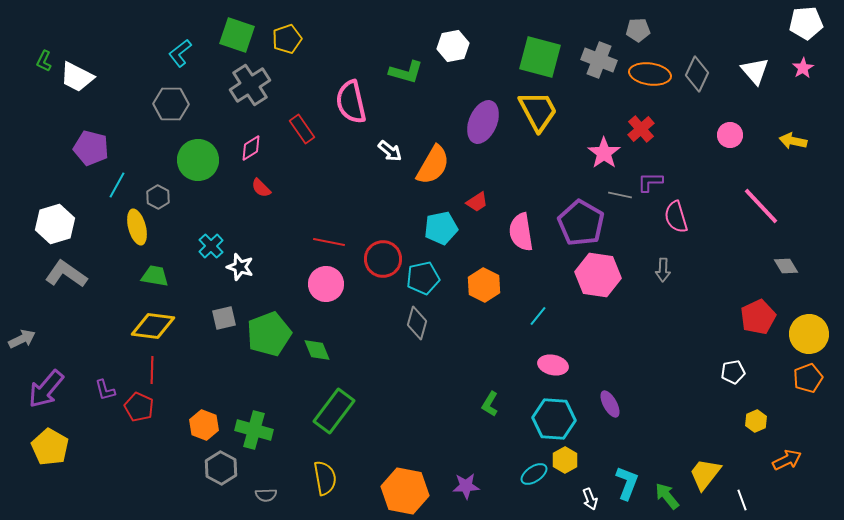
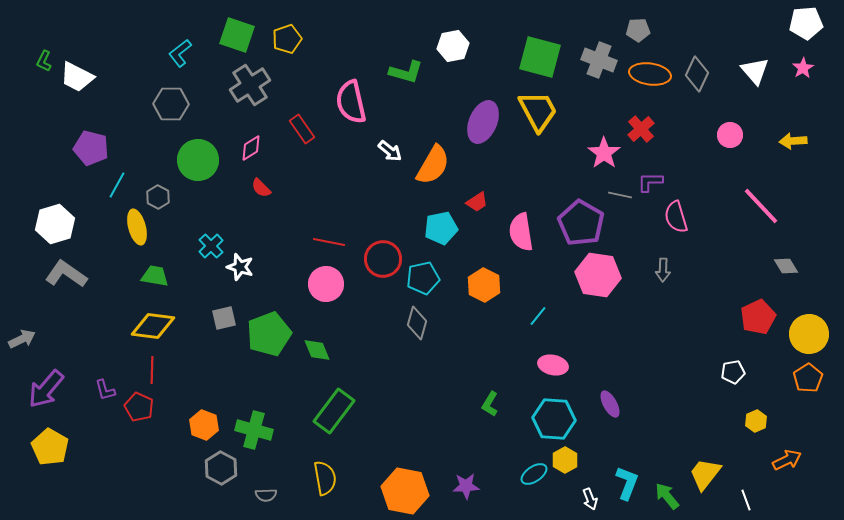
yellow arrow at (793, 141): rotated 16 degrees counterclockwise
orange pentagon at (808, 378): rotated 12 degrees counterclockwise
white line at (742, 500): moved 4 px right
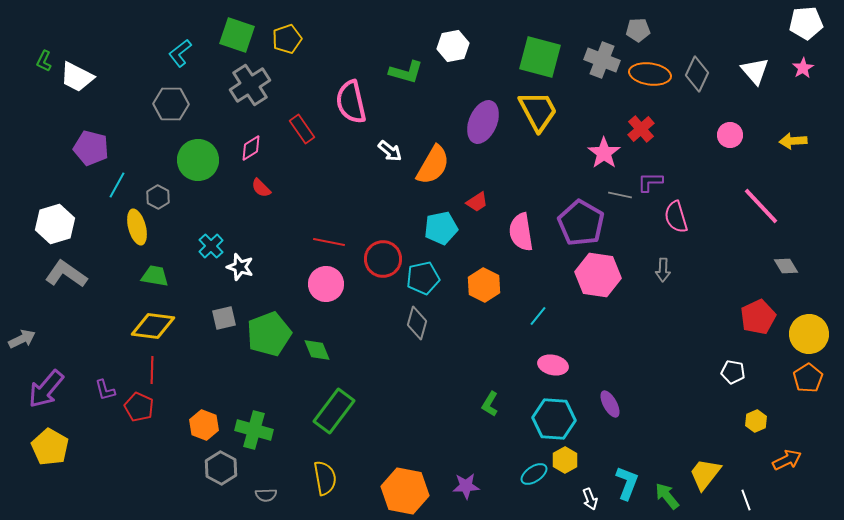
gray cross at (599, 60): moved 3 px right
white pentagon at (733, 372): rotated 20 degrees clockwise
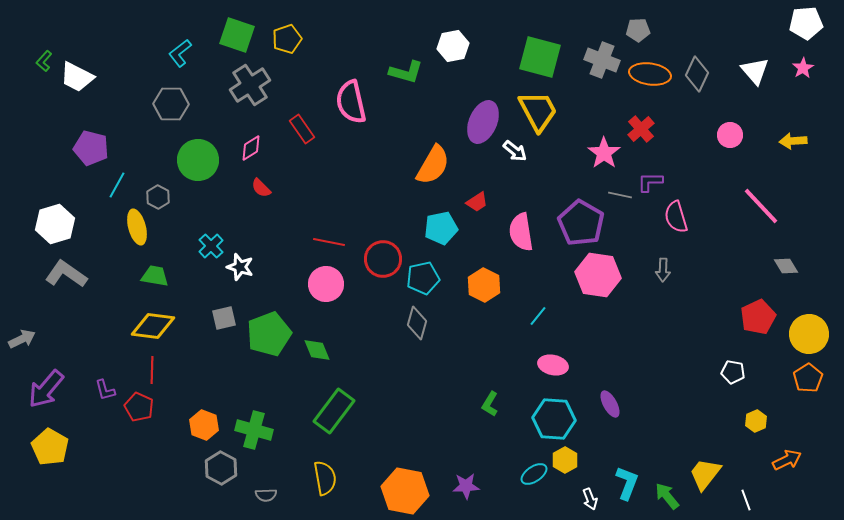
green L-shape at (44, 61): rotated 15 degrees clockwise
white arrow at (390, 151): moved 125 px right
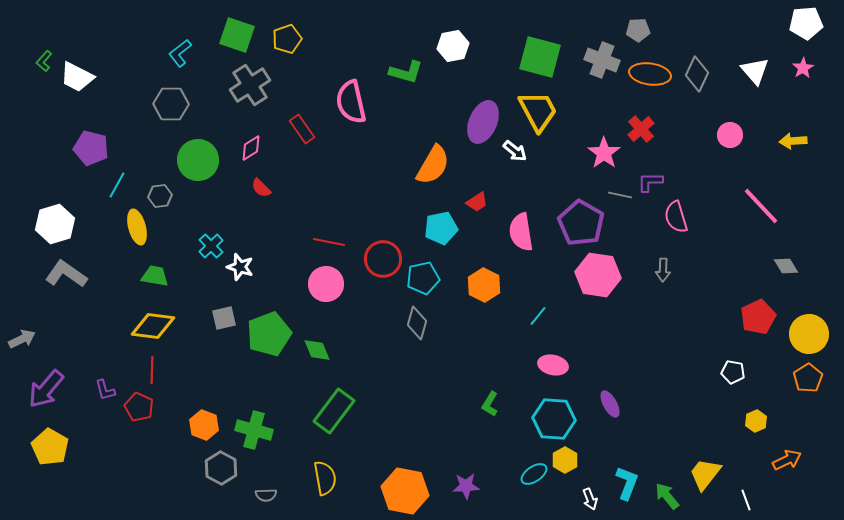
gray hexagon at (158, 197): moved 2 px right, 1 px up; rotated 25 degrees clockwise
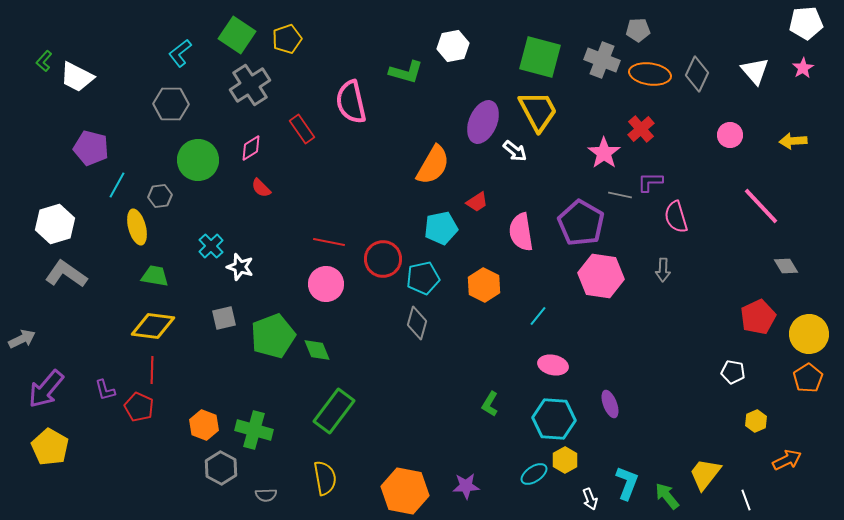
green square at (237, 35): rotated 15 degrees clockwise
pink hexagon at (598, 275): moved 3 px right, 1 px down
green pentagon at (269, 334): moved 4 px right, 2 px down
purple ellipse at (610, 404): rotated 8 degrees clockwise
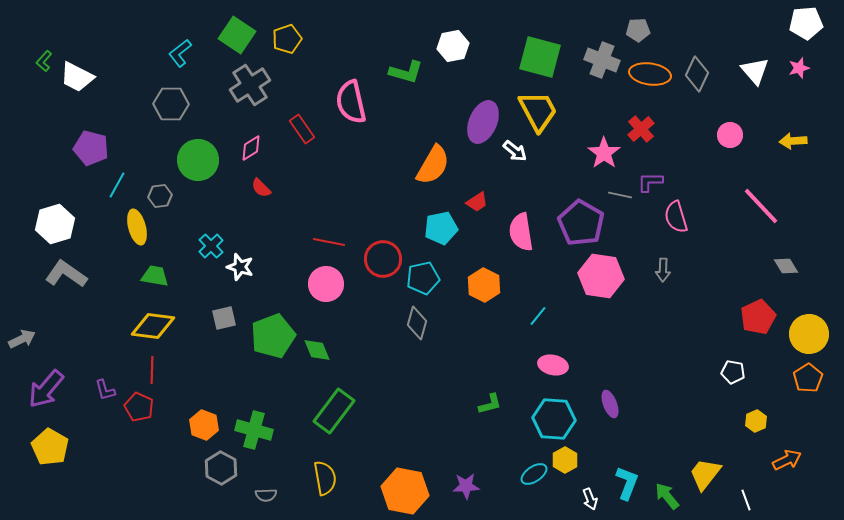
pink star at (803, 68): moved 4 px left; rotated 15 degrees clockwise
green L-shape at (490, 404): rotated 135 degrees counterclockwise
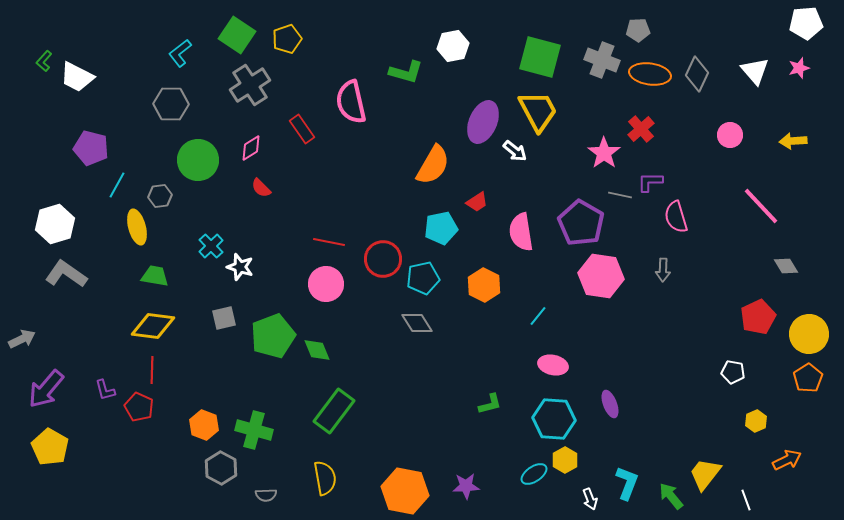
gray diamond at (417, 323): rotated 48 degrees counterclockwise
green arrow at (667, 496): moved 4 px right
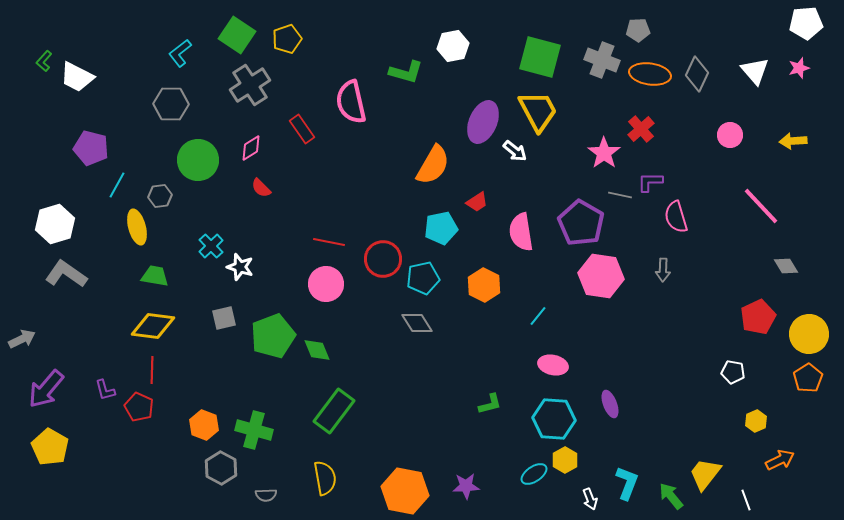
orange arrow at (787, 460): moved 7 px left
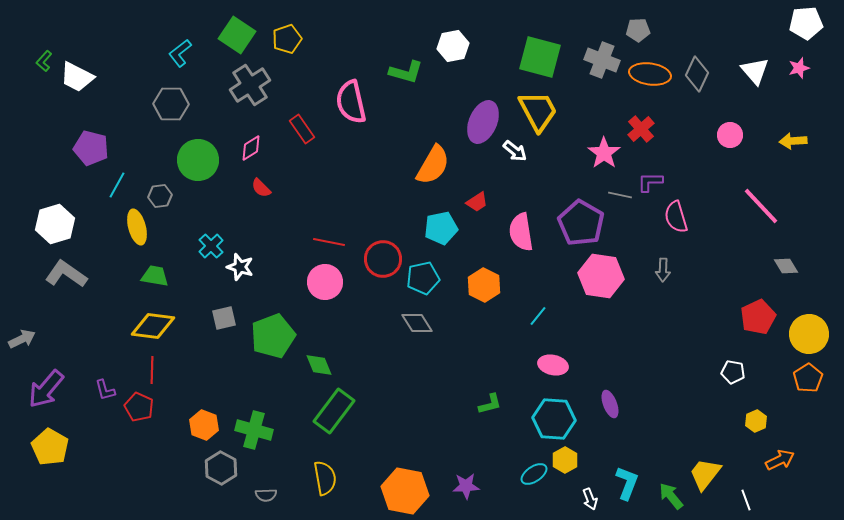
pink circle at (326, 284): moved 1 px left, 2 px up
green diamond at (317, 350): moved 2 px right, 15 px down
